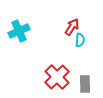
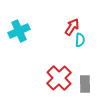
red cross: moved 2 px right, 1 px down
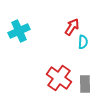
cyan semicircle: moved 3 px right, 2 px down
red cross: rotated 10 degrees counterclockwise
